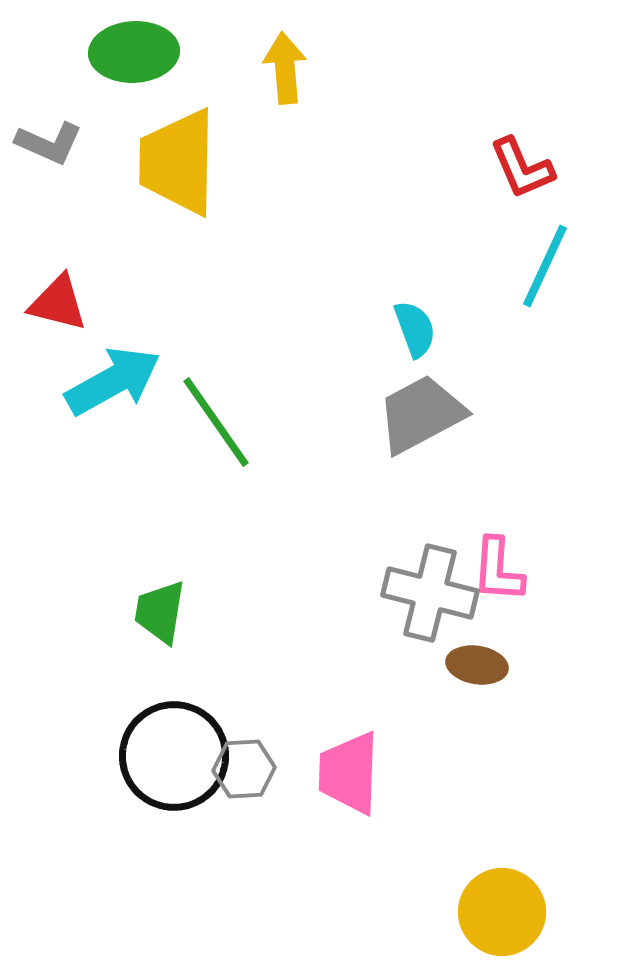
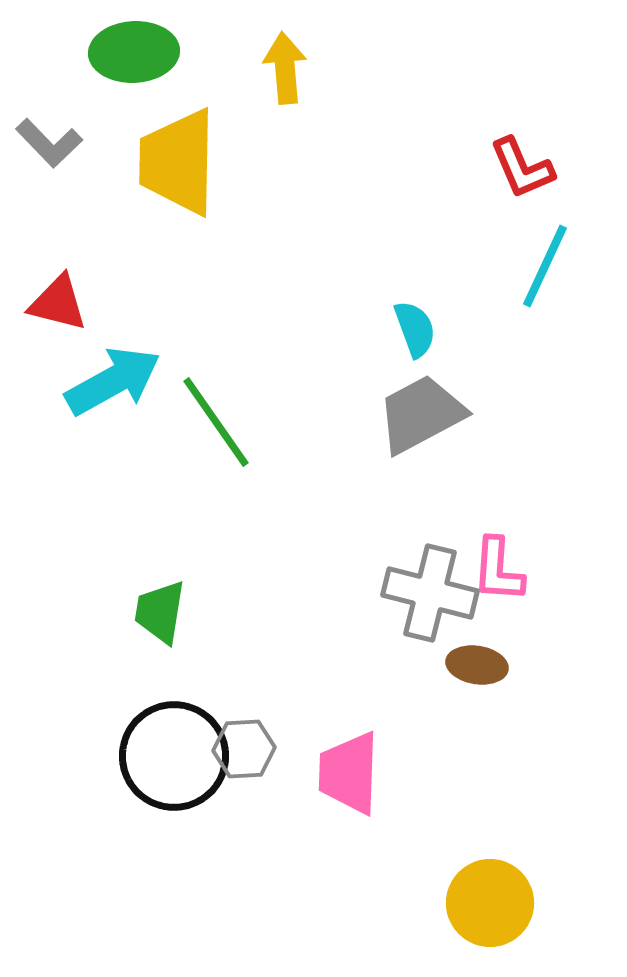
gray L-shape: rotated 22 degrees clockwise
gray hexagon: moved 20 px up
yellow circle: moved 12 px left, 9 px up
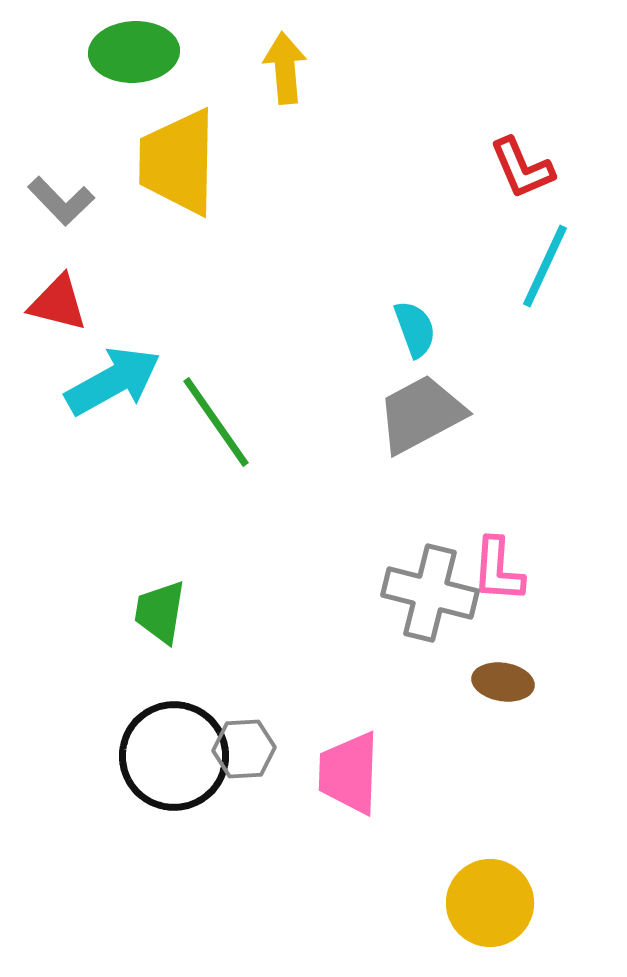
gray L-shape: moved 12 px right, 58 px down
brown ellipse: moved 26 px right, 17 px down
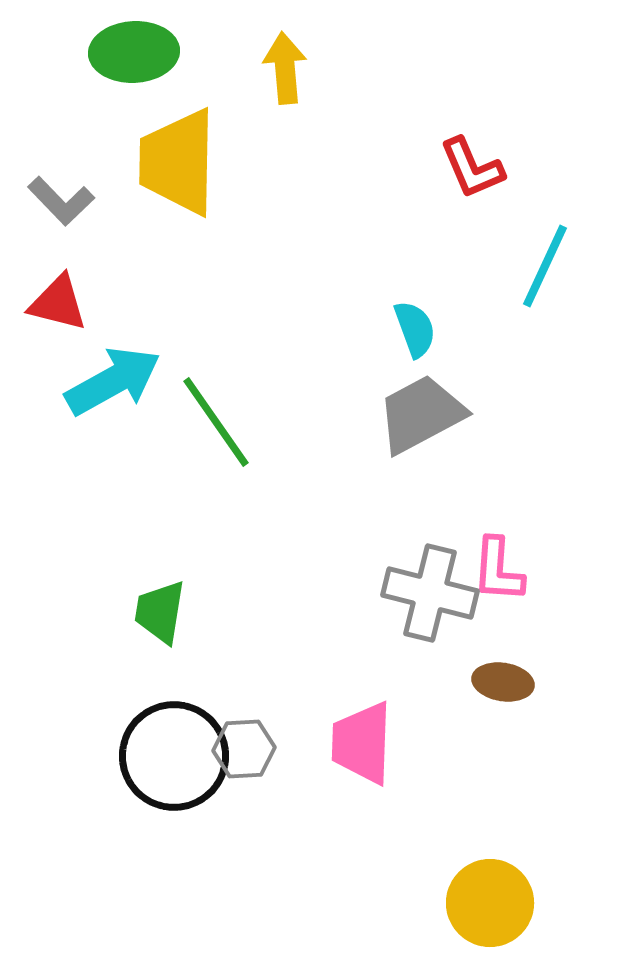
red L-shape: moved 50 px left
pink trapezoid: moved 13 px right, 30 px up
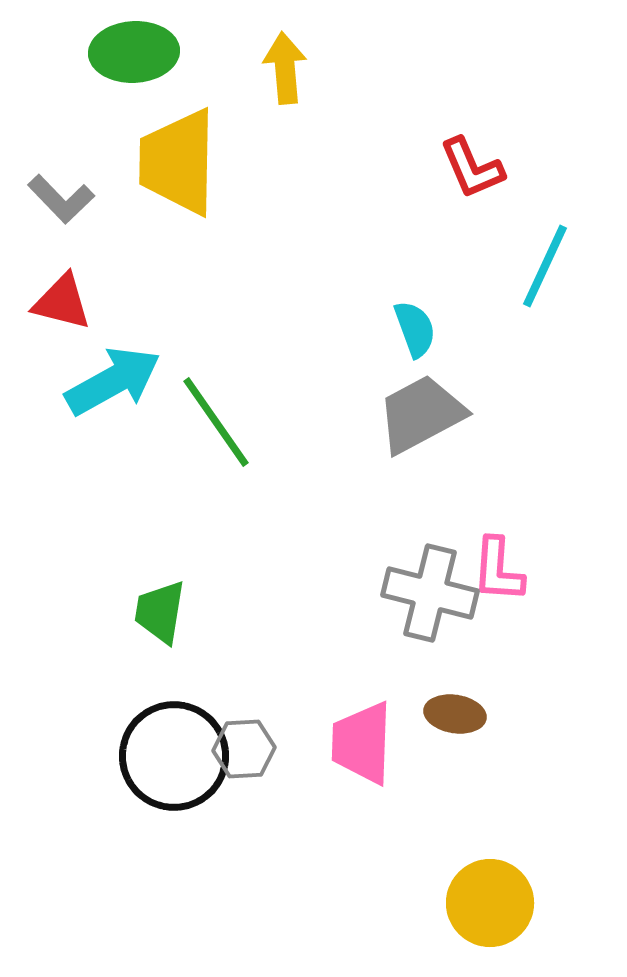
gray L-shape: moved 2 px up
red triangle: moved 4 px right, 1 px up
brown ellipse: moved 48 px left, 32 px down
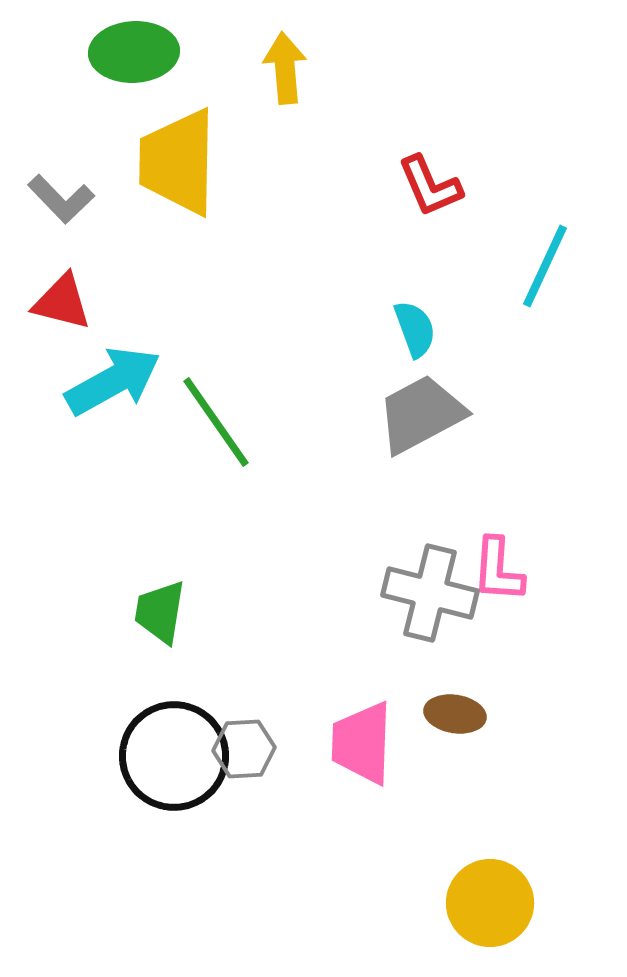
red L-shape: moved 42 px left, 18 px down
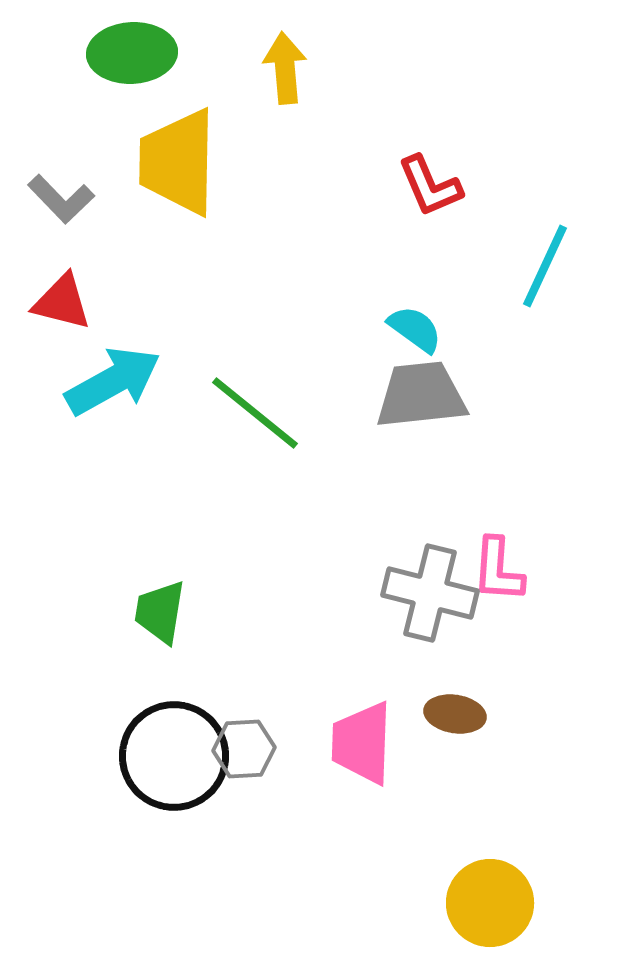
green ellipse: moved 2 px left, 1 px down
cyan semicircle: rotated 34 degrees counterclockwise
gray trapezoid: moved 19 px up; rotated 22 degrees clockwise
green line: moved 39 px right, 9 px up; rotated 16 degrees counterclockwise
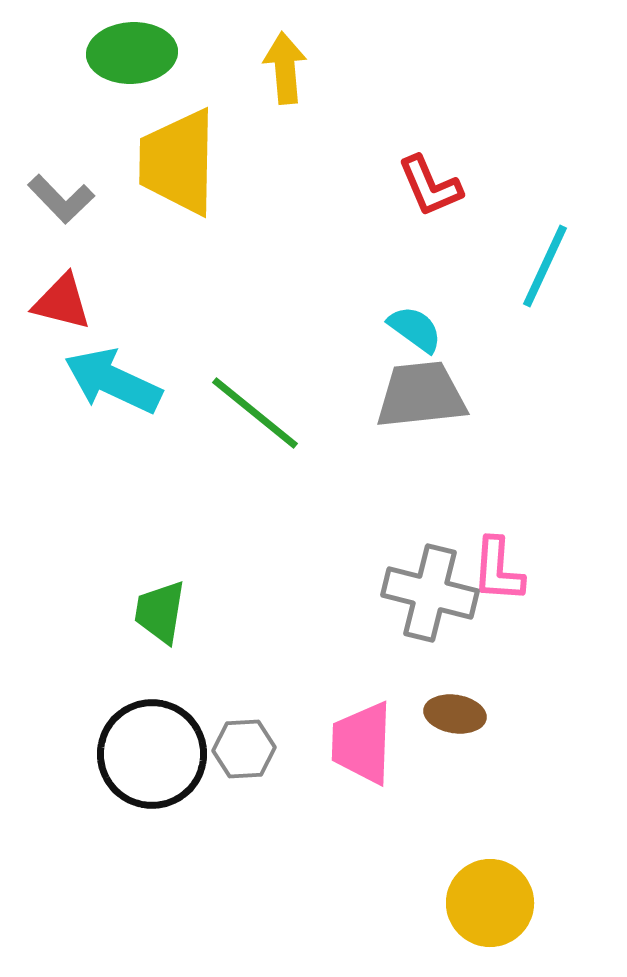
cyan arrow: rotated 126 degrees counterclockwise
black circle: moved 22 px left, 2 px up
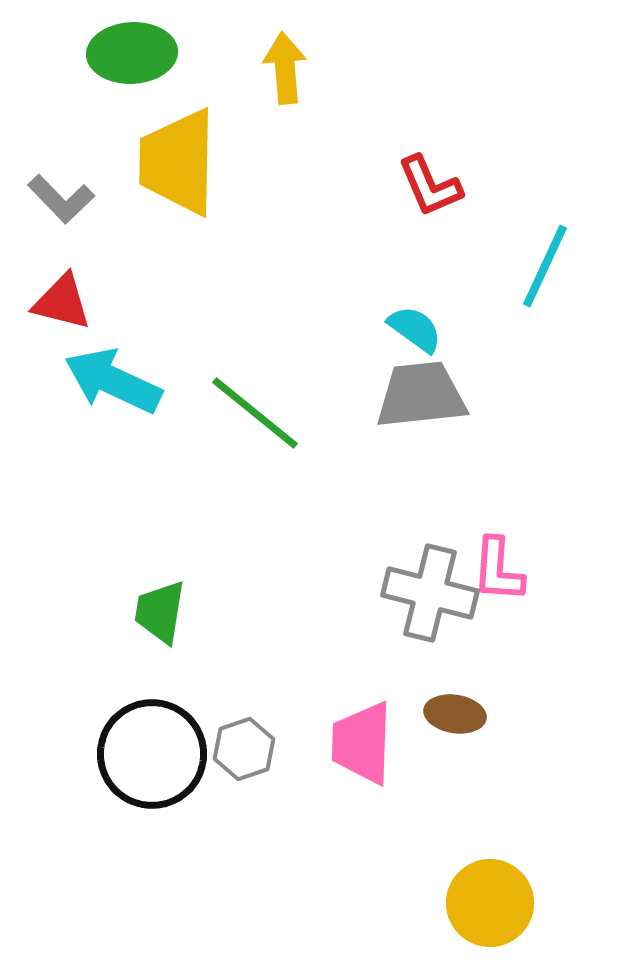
gray hexagon: rotated 16 degrees counterclockwise
